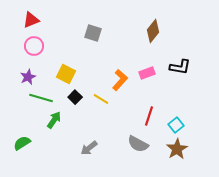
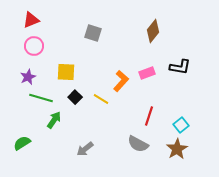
yellow square: moved 2 px up; rotated 24 degrees counterclockwise
orange L-shape: moved 1 px right, 1 px down
cyan square: moved 5 px right
gray arrow: moved 4 px left, 1 px down
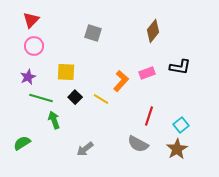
red triangle: rotated 24 degrees counterclockwise
green arrow: rotated 54 degrees counterclockwise
